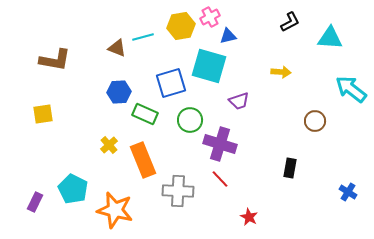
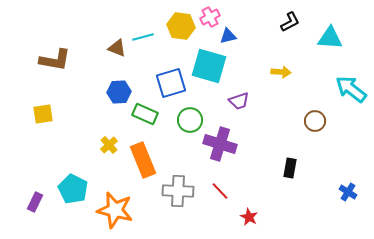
yellow hexagon: rotated 16 degrees clockwise
red line: moved 12 px down
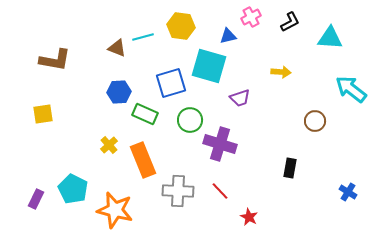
pink cross: moved 41 px right
purple trapezoid: moved 1 px right, 3 px up
purple rectangle: moved 1 px right, 3 px up
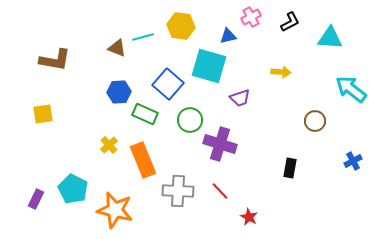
blue square: moved 3 px left, 1 px down; rotated 32 degrees counterclockwise
blue cross: moved 5 px right, 31 px up; rotated 30 degrees clockwise
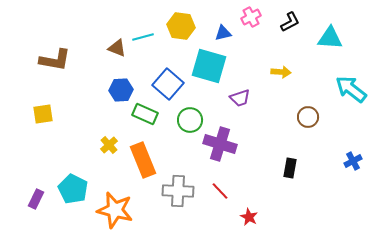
blue triangle: moved 5 px left, 3 px up
blue hexagon: moved 2 px right, 2 px up
brown circle: moved 7 px left, 4 px up
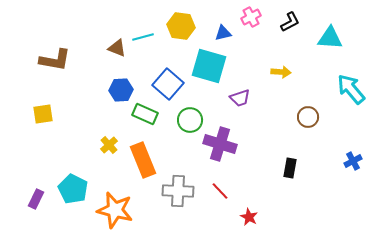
cyan arrow: rotated 12 degrees clockwise
